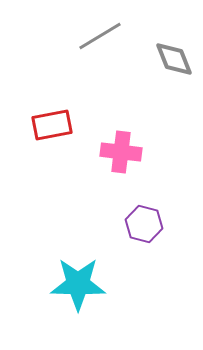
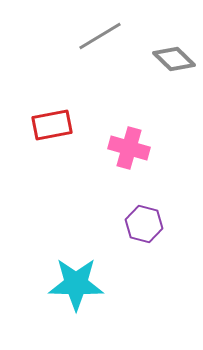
gray diamond: rotated 24 degrees counterclockwise
pink cross: moved 8 px right, 4 px up; rotated 9 degrees clockwise
cyan star: moved 2 px left
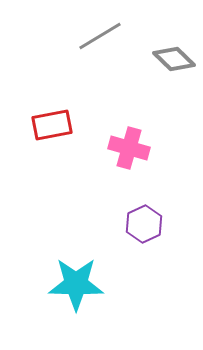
purple hexagon: rotated 21 degrees clockwise
